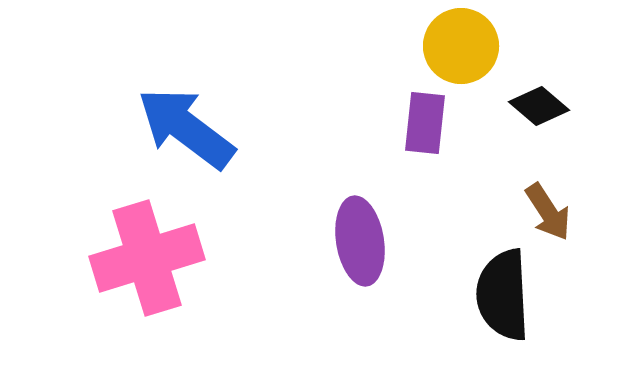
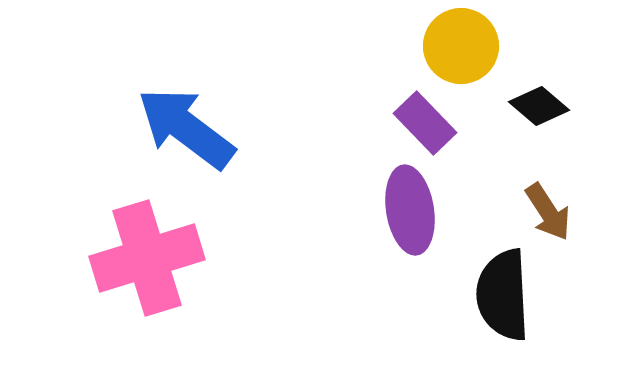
purple rectangle: rotated 50 degrees counterclockwise
purple ellipse: moved 50 px right, 31 px up
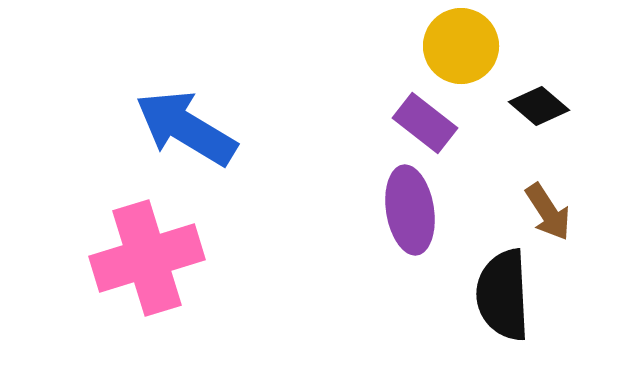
purple rectangle: rotated 8 degrees counterclockwise
blue arrow: rotated 6 degrees counterclockwise
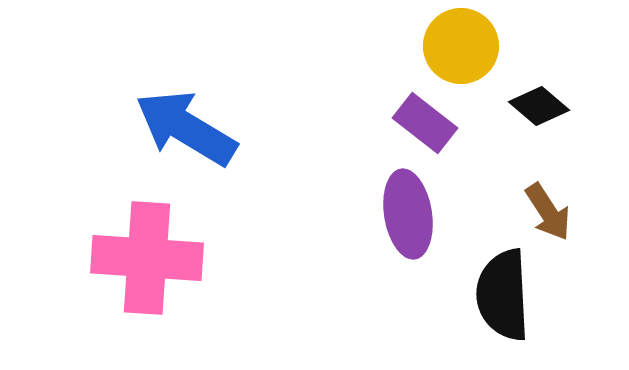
purple ellipse: moved 2 px left, 4 px down
pink cross: rotated 21 degrees clockwise
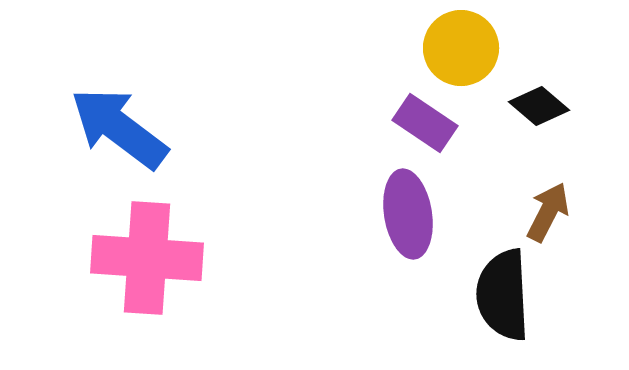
yellow circle: moved 2 px down
purple rectangle: rotated 4 degrees counterclockwise
blue arrow: moved 67 px left; rotated 6 degrees clockwise
brown arrow: rotated 120 degrees counterclockwise
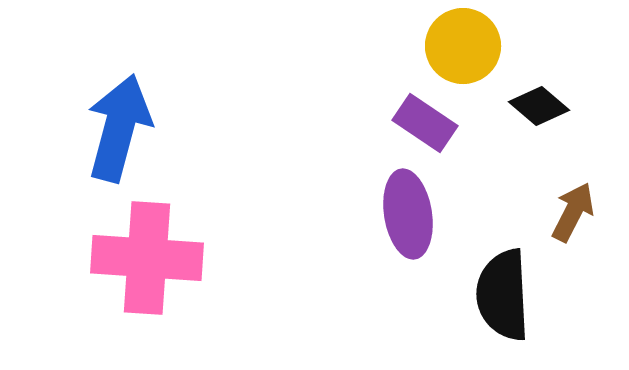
yellow circle: moved 2 px right, 2 px up
blue arrow: rotated 68 degrees clockwise
brown arrow: moved 25 px right
